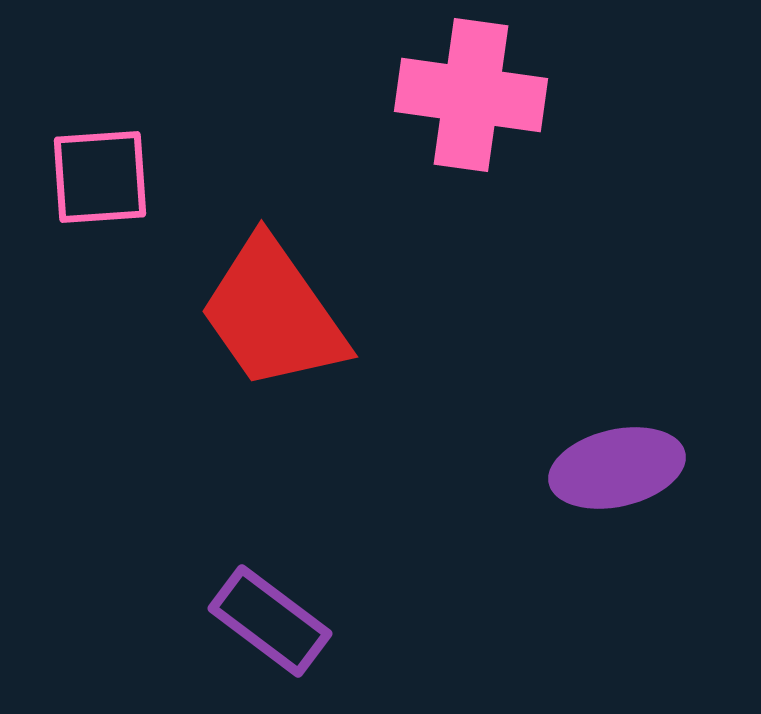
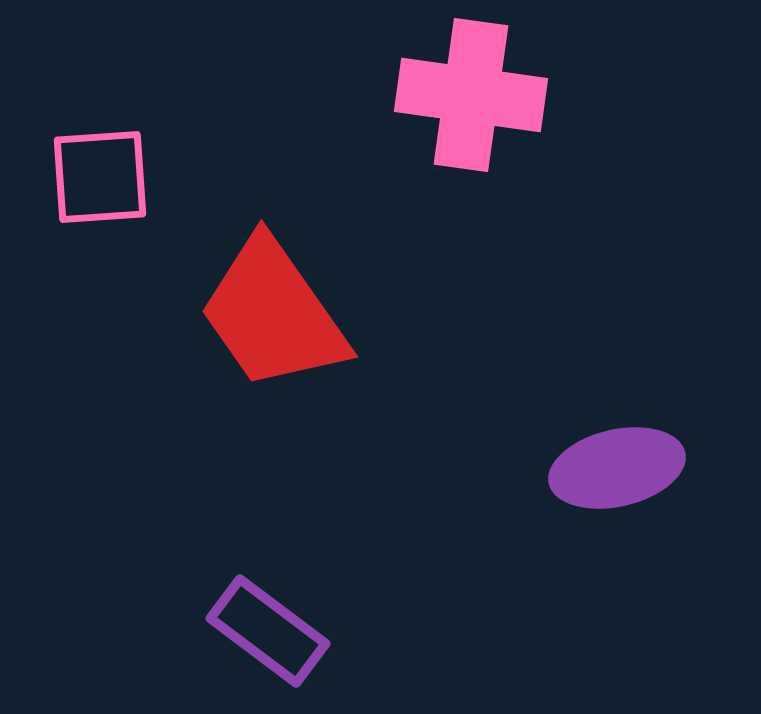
purple rectangle: moved 2 px left, 10 px down
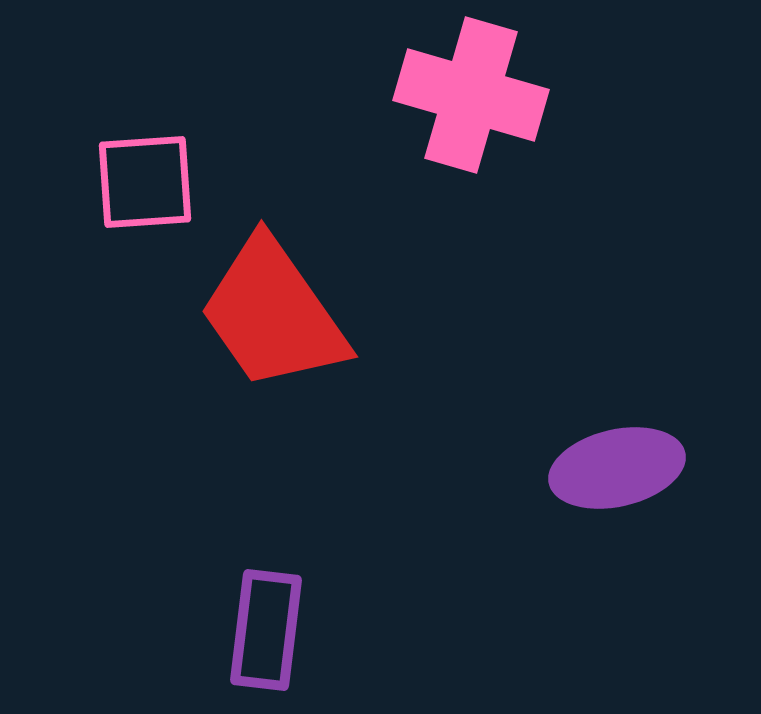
pink cross: rotated 8 degrees clockwise
pink square: moved 45 px right, 5 px down
purple rectangle: moved 2 px left, 1 px up; rotated 60 degrees clockwise
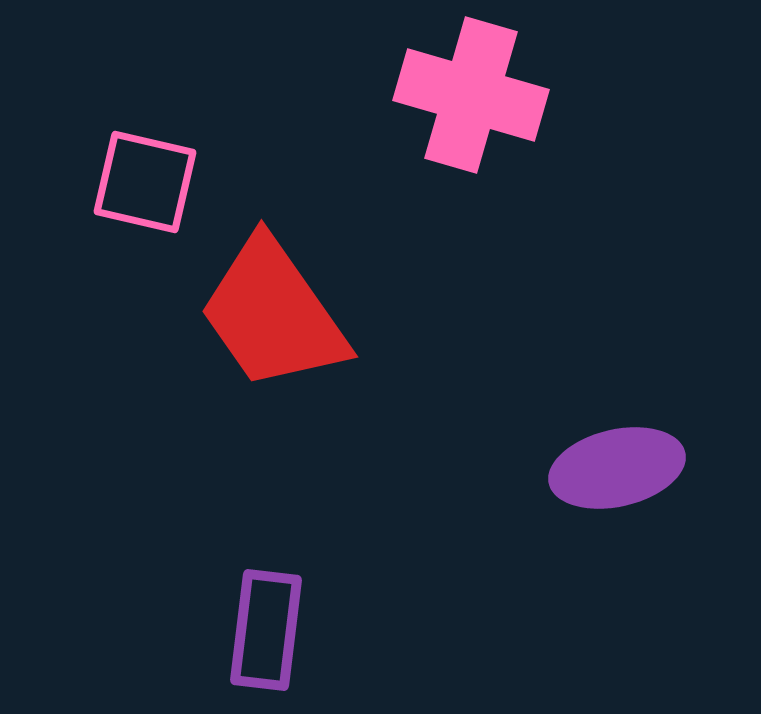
pink square: rotated 17 degrees clockwise
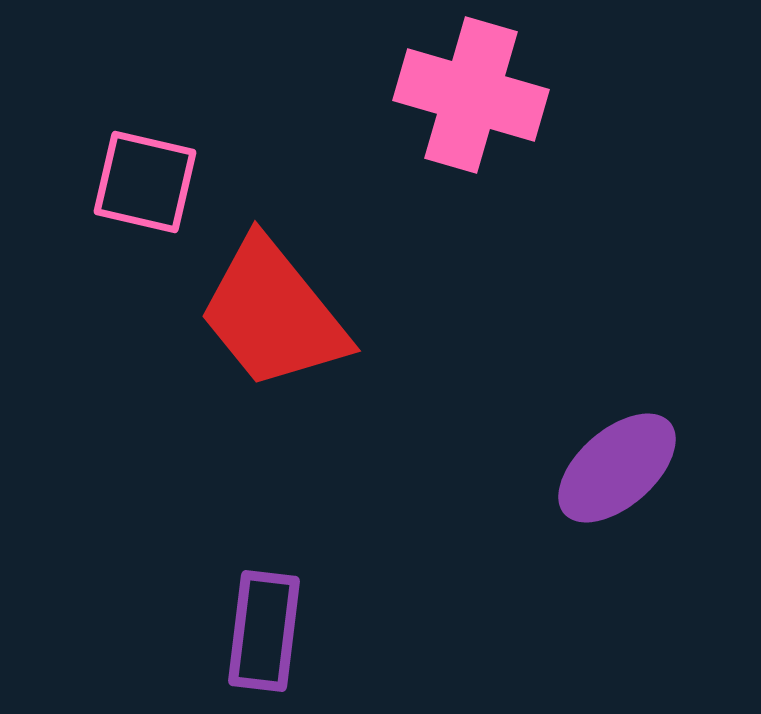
red trapezoid: rotated 4 degrees counterclockwise
purple ellipse: rotated 28 degrees counterclockwise
purple rectangle: moved 2 px left, 1 px down
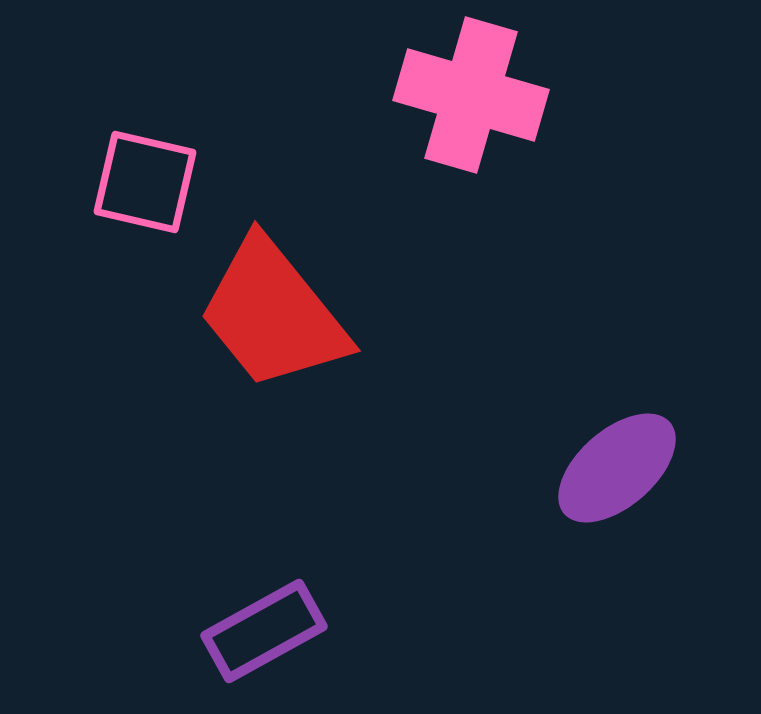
purple rectangle: rotated 54 degrees clockwise
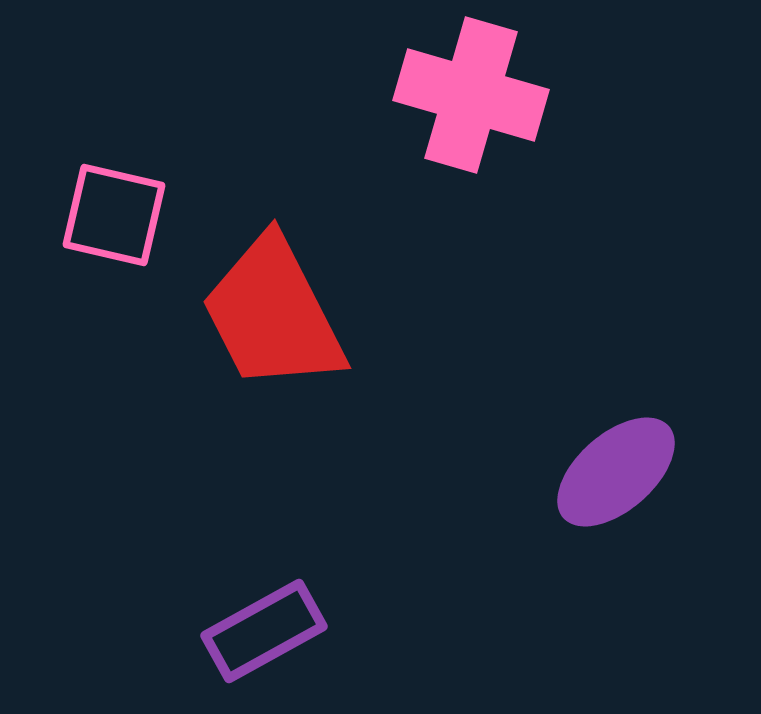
pink square: moved 31 px left, 33 px down
red trapezoid: rotated 12 degrees clockwise
purple ellipse: moved 1 px left, 4 px down
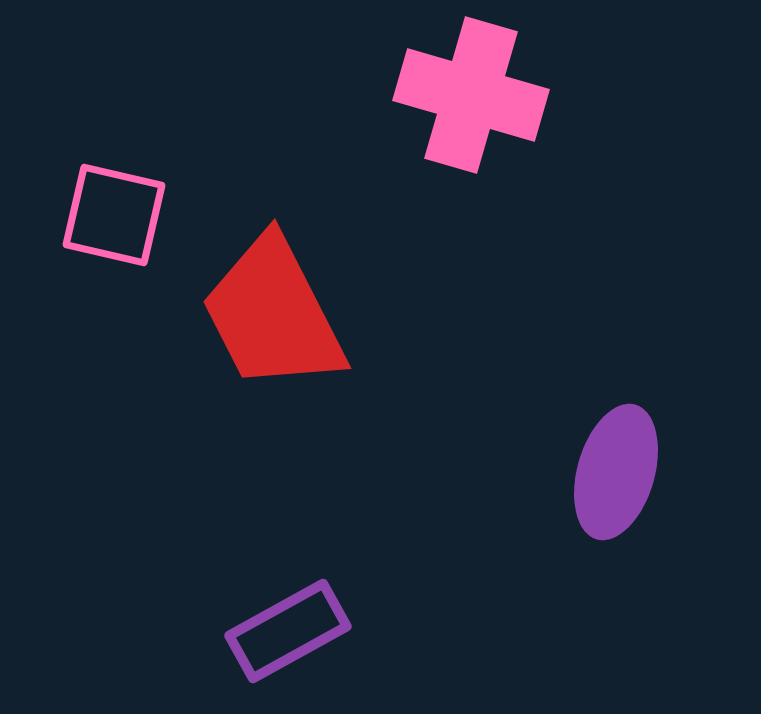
purple ellipse: rotated 33 degrees counterclockwise
purple rectangle: moved 24 px right
